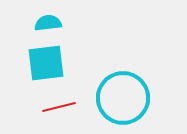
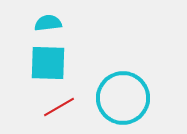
cyan square: moved 2 px right; rotated 9 degrees clockwise
red line: rotated 16 degrees counterclockwise
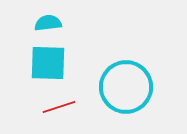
cyan circle: moved 3 px right, 11 px up
red line: rotated 12 degrees clockwise
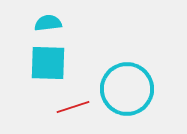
cyan circle: moved 1 px right, 2 px down
red line: moved 14 px right
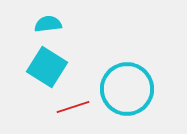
cyan semicircle: moved 1 px down
cyan square: moved 1 px left, 4 px down; rotated 30 degrees clockwise
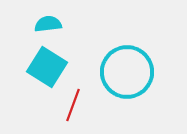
cyan circle: moved 17 px up
red line: moved 2 px up; rotated 52 degrees counterclockwise
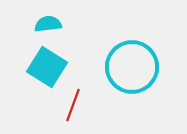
cyan circle: moved 5 px right, 5 px up
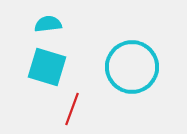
cyan square: rotated 15 degrees counterclockwise
red line: moved 1 px left, 4 px down
